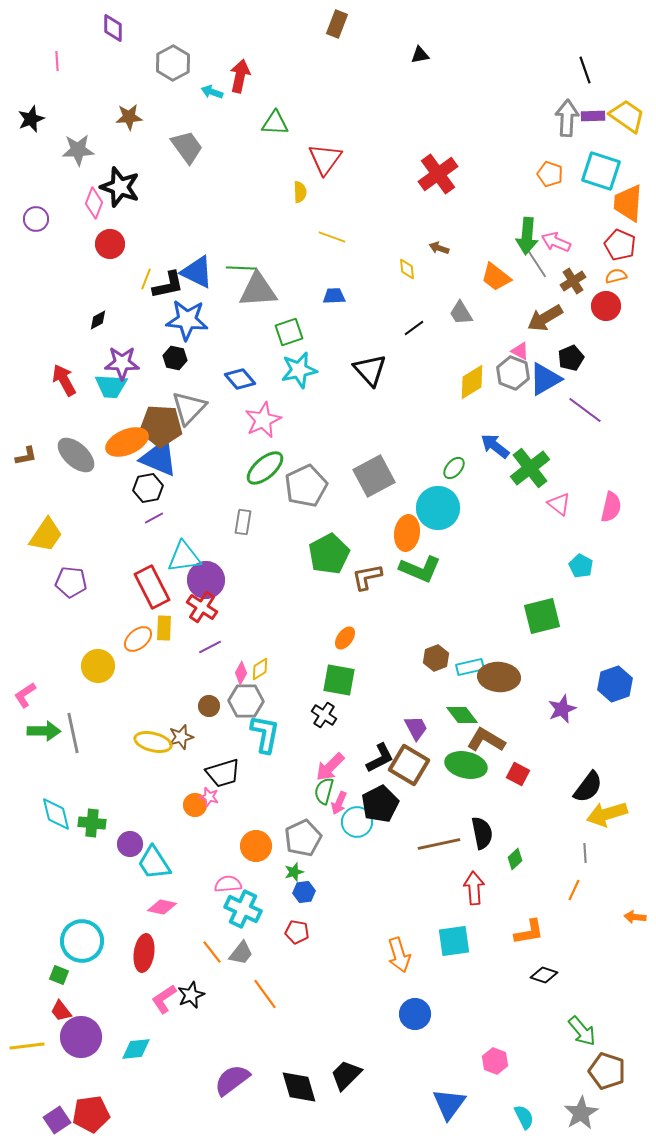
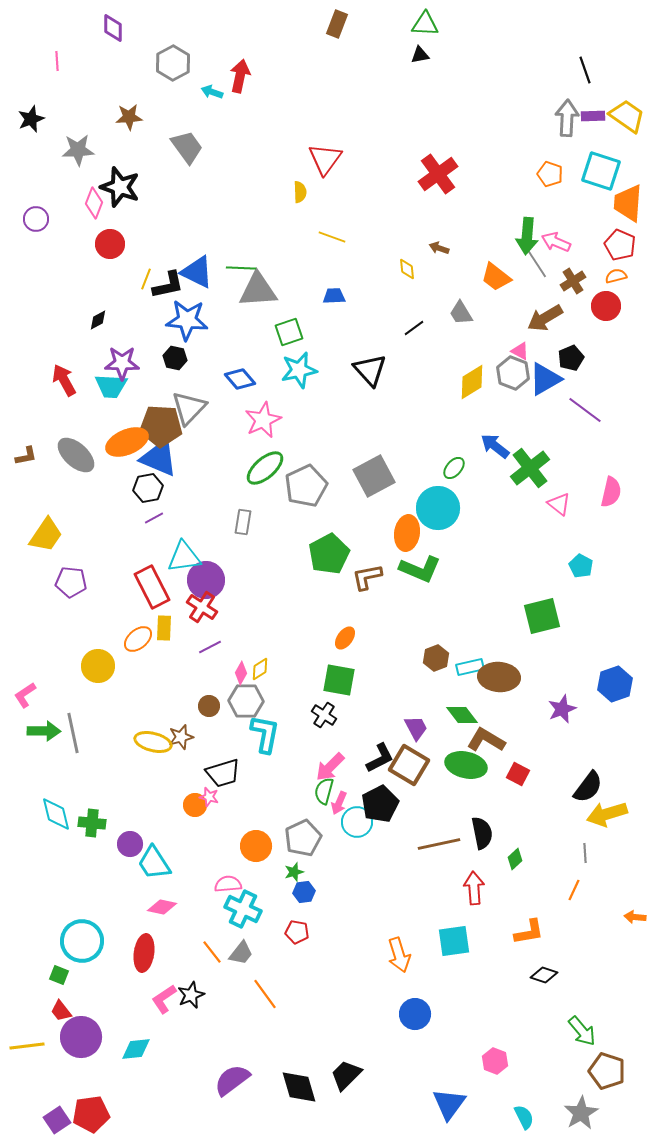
green triangle at (275, 123): moved 150 px right, 99 px up
pink semicircle at (611, 507): moved 15 px up
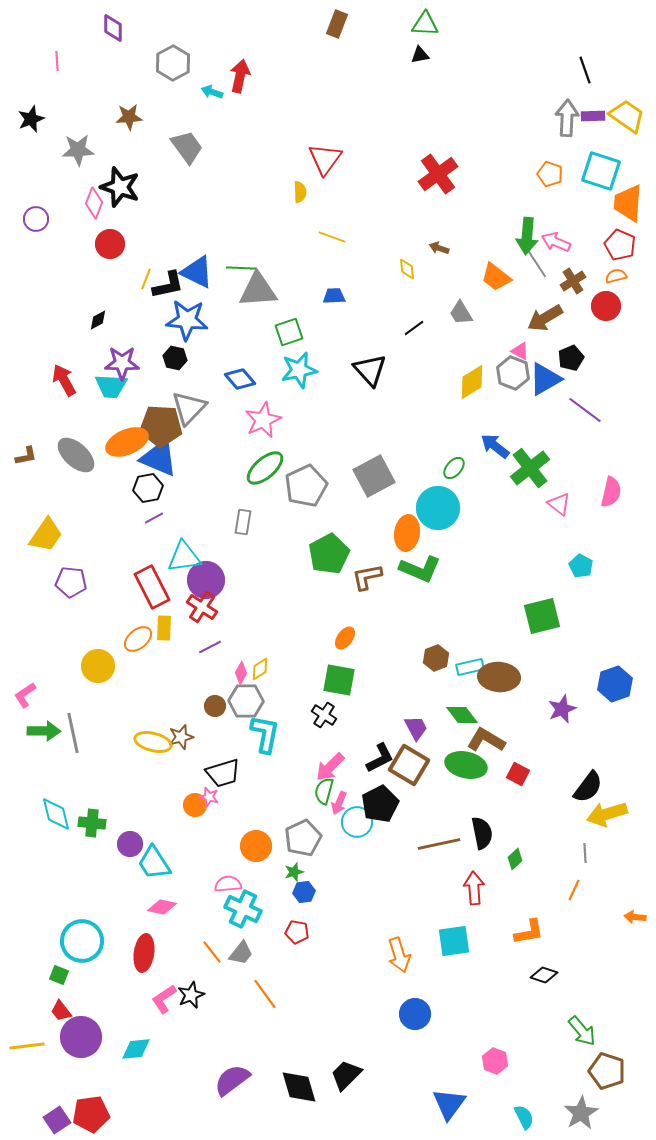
brown circle at (209, 706): moved 6 px right
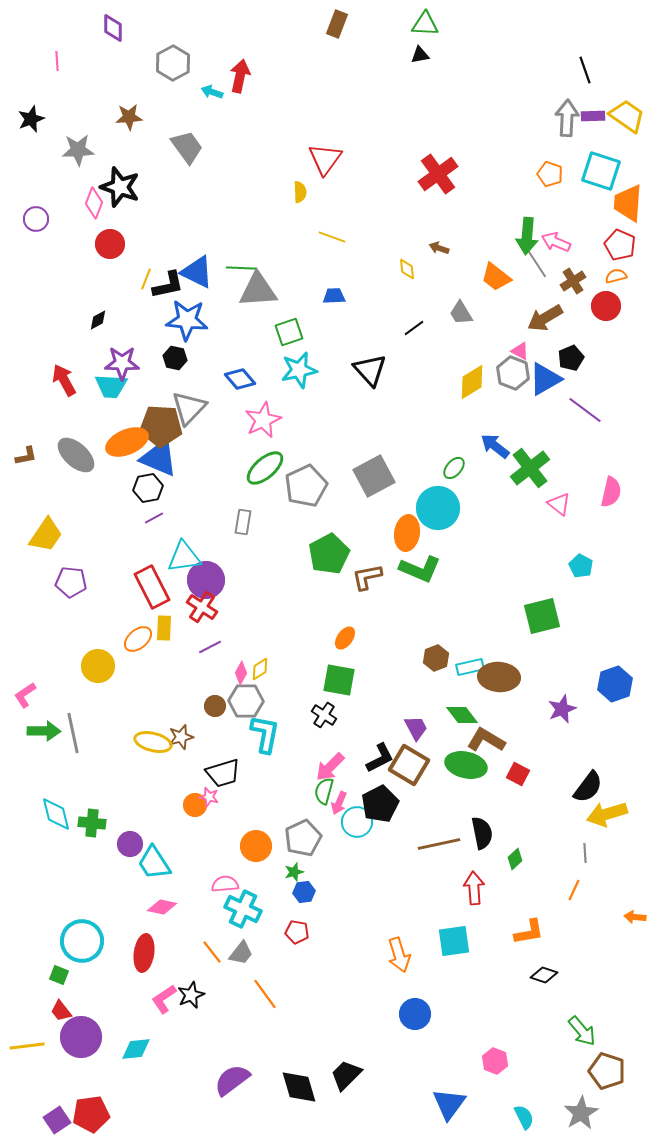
pink semicircle at (228, 884): moved 3 px left
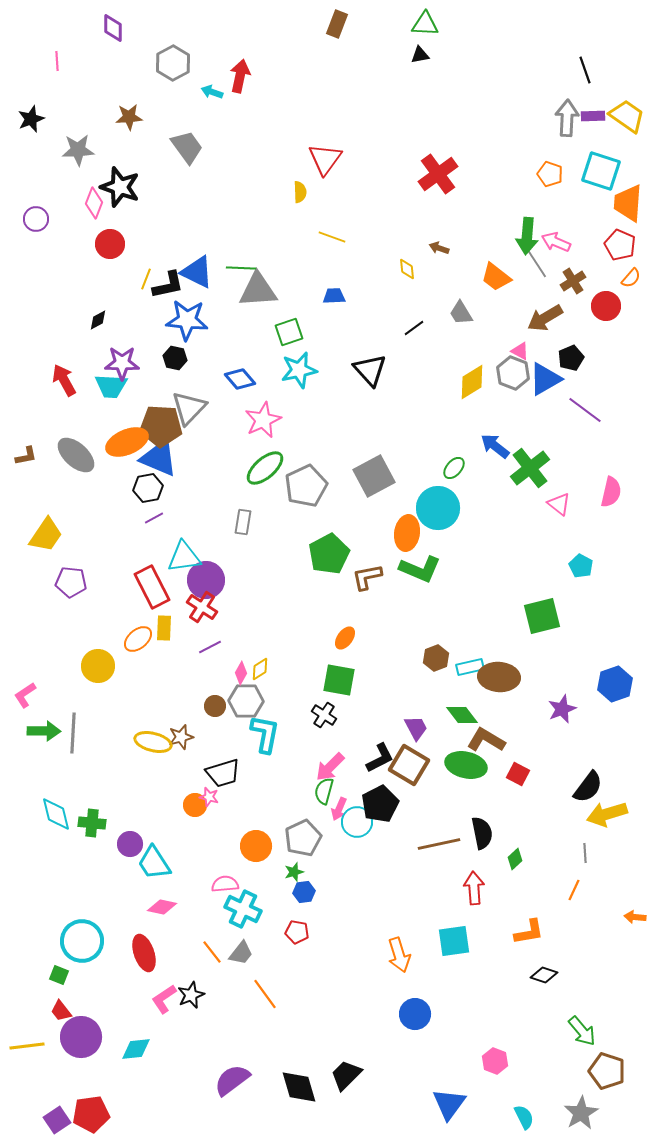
orange semicircle at (616, 276): moved 15 px right, 2 px down; rotated 145 degrees clockwise
gray line at (73, 733): rotated 15 degrees clockwise
pink arrow at (339, 803): moved 6 px down
red ellipse at (144, 953): rotated 27 degrees counterclockwise
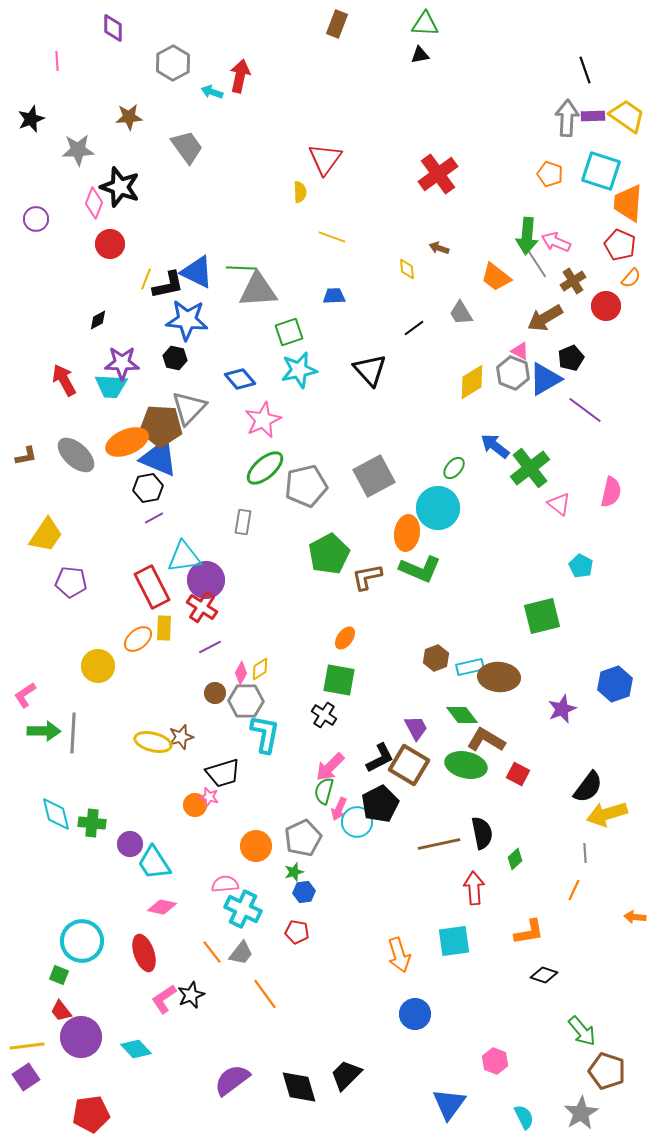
gray pentagon at (306, 486): rotated 12 degrees clockwise
brown circle at (215, 706): moved 13 px up
cyan diamond at (136, 1049): rotated 52 degrees clockwise
purple square at (57, 1120): moved 31 px left, 43 px up
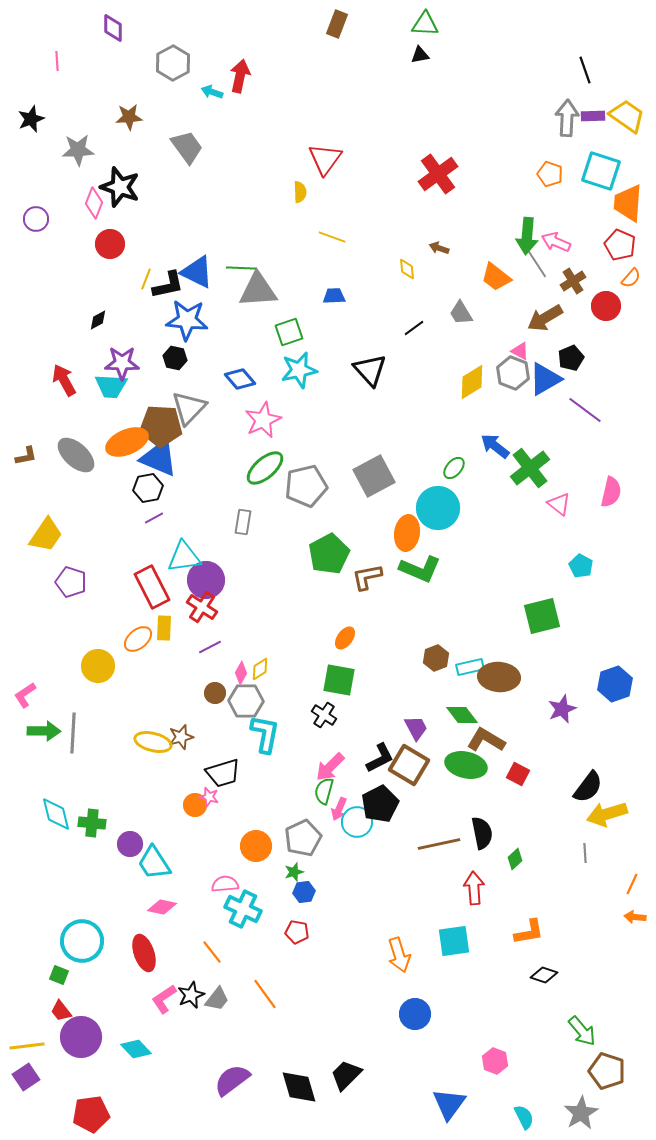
purple pentagon at (71, 582): rotated 12 degrees clockwise
orange line at (574, 890): moved 58 px right, 6 px up
gray trapezoid at (241, 953): moved 24 px left, 46 px down
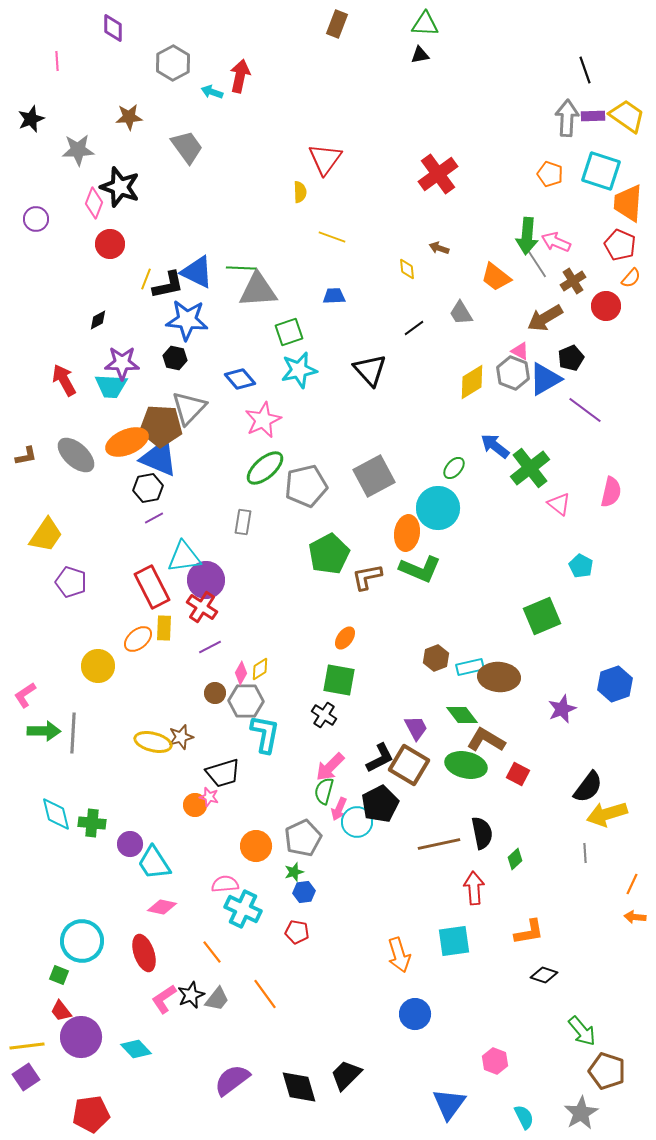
green square at (542, 616): rotated 9 degrees counterclockwise
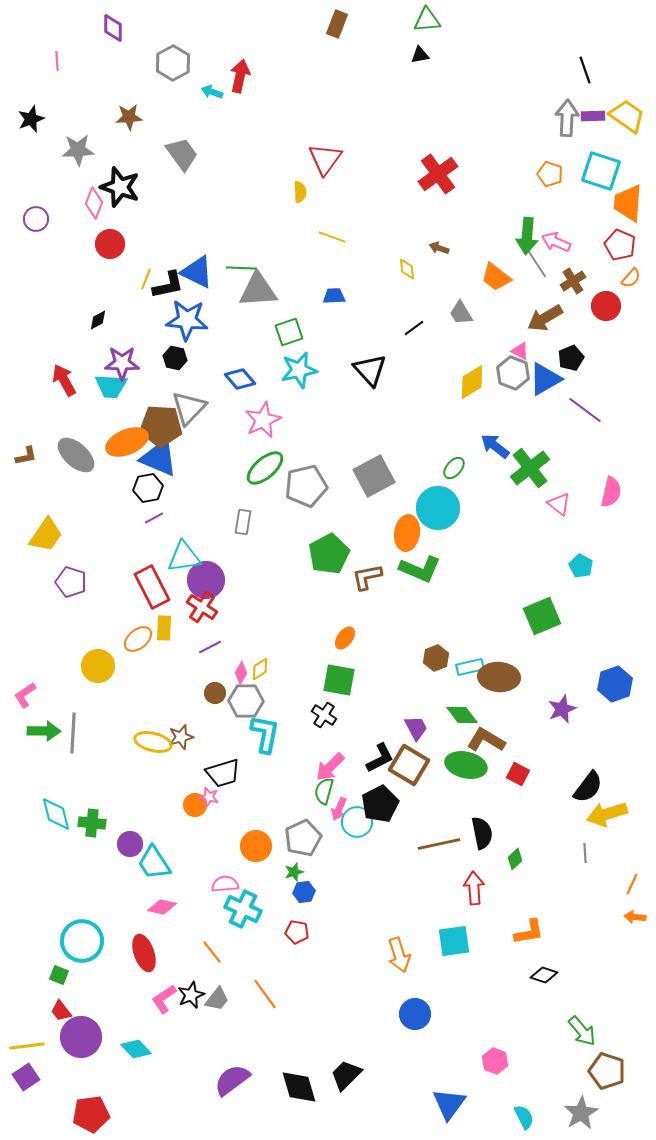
green triangle at (425, 24): moved 2 px right, 4 px up; rotated 8 degrees counterclockwise
gray trapezoid at (187, 147): moved 5 px left, 7 px down
